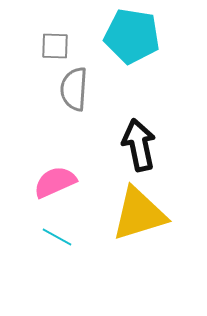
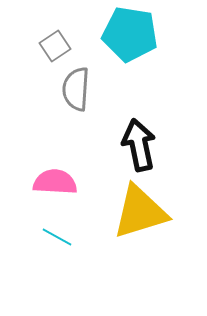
cyan pentagon: moved 2 px left, 2 px up
gray square: rotated 36 degrees counterclockwise
gray semicircle: moved 2 px right
pink semicircle: rotated 27 degrees clockwise
yellow triangle: moved 1 px right, 2 px up
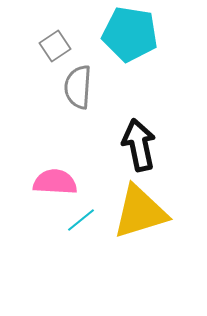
gray semicircle: moved 2 px right, 2 px up
cyan line: moved 24 px right, 17 px up; rotated 68 degrees counterclockwise
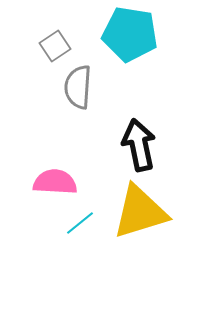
cyan line: moved 1 px left, 3 px down
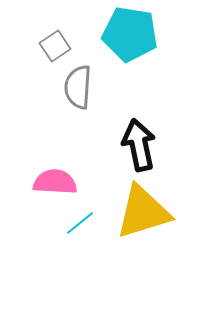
yellow triangle: moved 3 px right
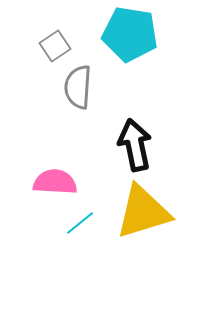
black arrow: moved 4 px left
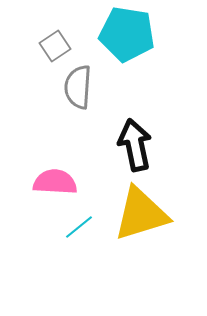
cyan pentagon: moved 3 px left
yellow triangle: moved 2 px left, 2 px down
cyan line: moved 1 px left, 4 px down
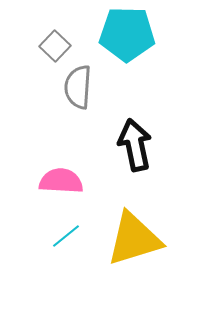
cyan pentagon: rotated 8 degrees counterclockwise
gray square: rotated 12 degrees counterclockwise
pink semicircle: moved 6 px right, 1 px up
yellow triangle: moved 7 px left, 25 px down
cyan line: moved 13 px left, 9 px down
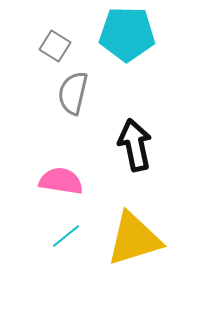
gray square: rotated 12 degrees counterclockwise
gray semicircle: moved 5 px left, 6 px down; rotated 9 degrees clockwise
pink semicircle: rotated 6 degrees clockwise
